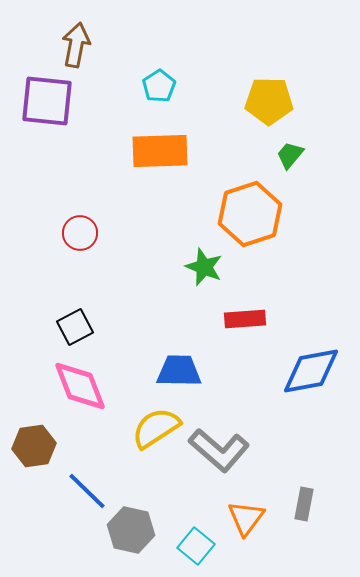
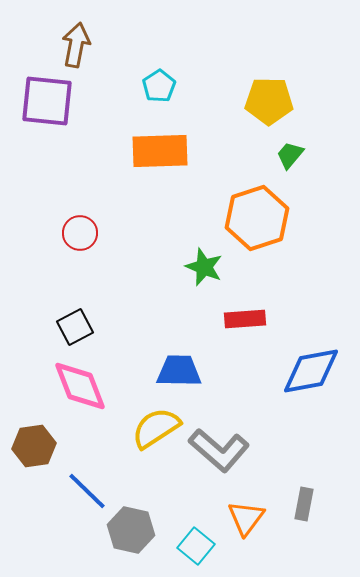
orange hexagon: moved 7 px right, 4 px down
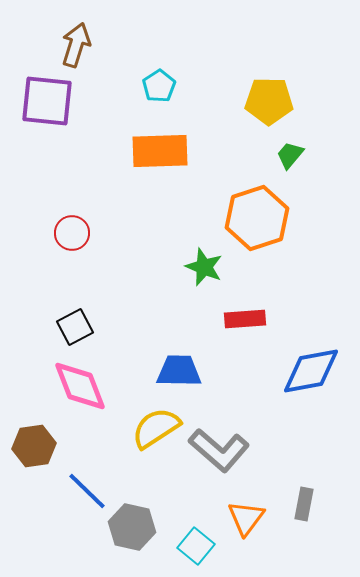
brown arrow: rotated 6 degrees clockwise
red circle: moved 8 px left
gray hexagon: moved 1 px right, 3 px up
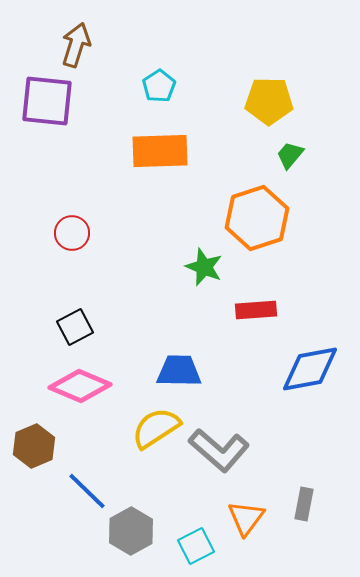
red rectangle: moved 11 px right, 9 px up
blue diamond: moved 1 px left, 2 px up
pink diamond: rotated 46 degrees counterclockwise
brown hexagon: rotated 15 degrees counterclockwise
gray hexagon: moved 1 px left, 4 px down; rotated 18 degrees clockwise
cyan square: rotated 24 degrees clockwise
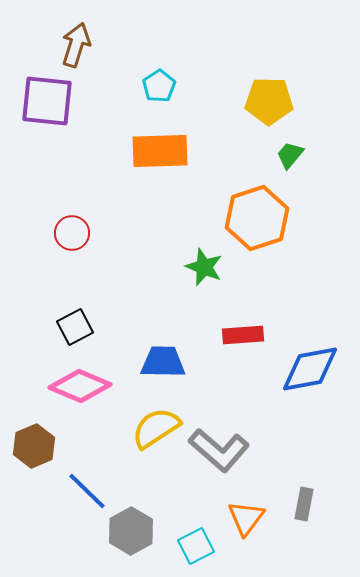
red rectangle: moved 13 px left, 25 px down
blue trapezoid: moved 16 px left, 9 px up
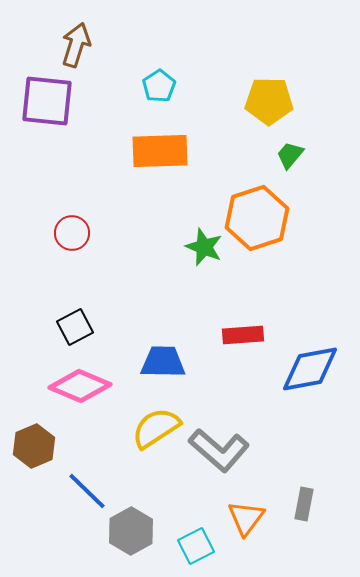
green star: moved 20 px up
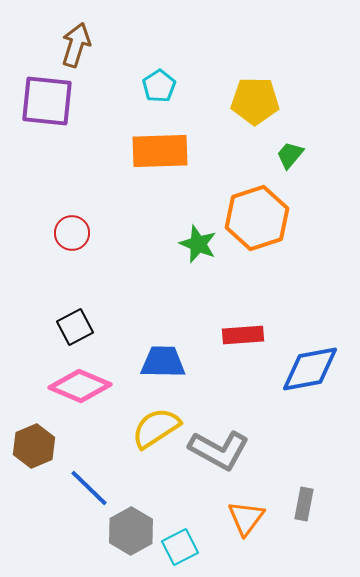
yellow pentagon: moved 14 px left
green star: moved 6 px left, 3 px up
gray L-shape: rotated 12 degrees counterclockwise
blue line: moved 2 px right, 3 px up
cyan square: moved 16 px left, 1 px down
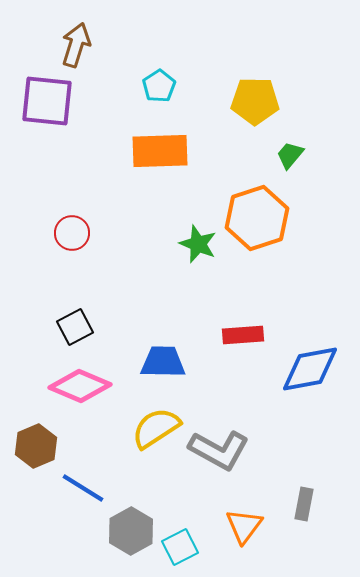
brown hexagon: moved 2 px right
blue line: moved 6 px left; rotated 12 degrees counterclockwise
orange triangle: moved 2 px left, 8 px down
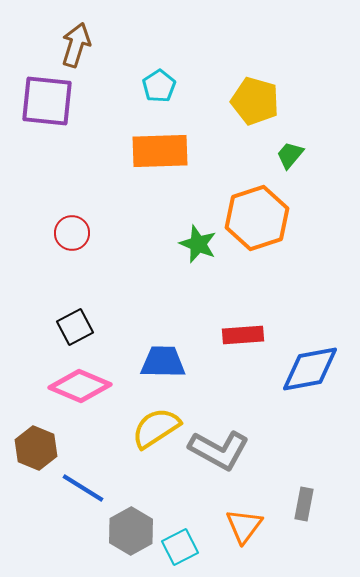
yellow pentagon: rotated 15 degrees clockwise
brown hexagon: moved 2 px down; rotated 15 degrees counterclockwise
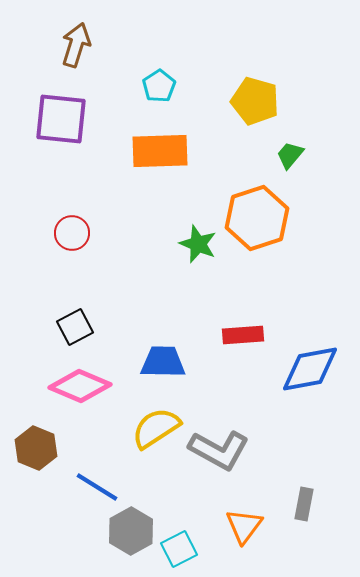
purple square: moved 14 px right, 18 px down
blue line: moved 14 px right, 1 px up
cyan square: moved 1 px left, 2 px down
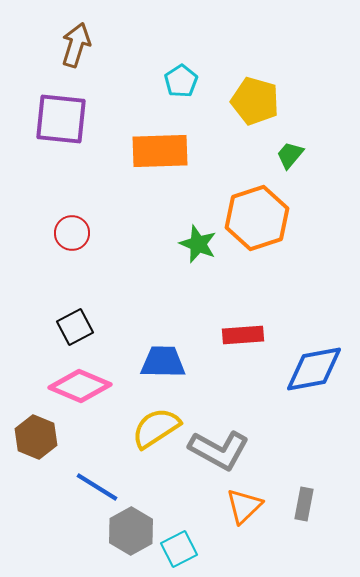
cyan pentagon: moved 22 px right, 5 px up
blue diamond: moved 4 px right
brown hexagon: moved 11 px up
orange triangle: moved 20 px up; rotated 9 degrees clockwise
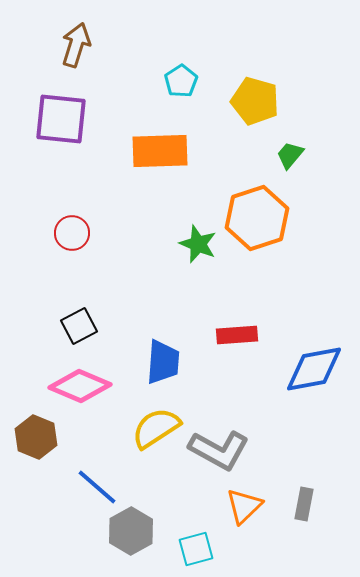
black square: moved 4 px right, 1 px up
red rectangle: moved 6 px left
blue trapezoid: rotated 93 degrees clockwise
blue line: rotated 9 degrees clockwise
cyan square: moved 17 px right; rotated 12 degrees clockwise
